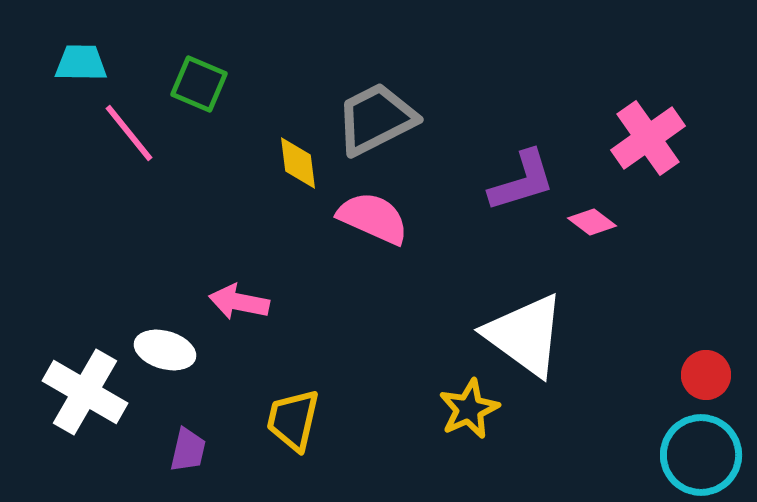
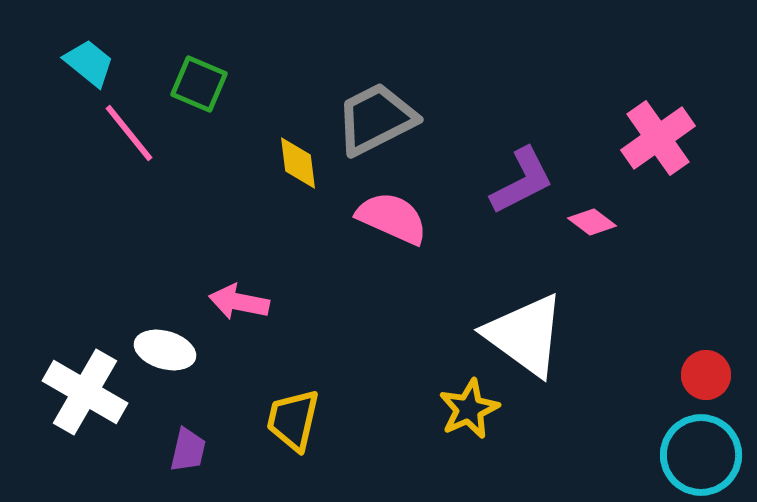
cyan trapezoid: moved 8 px right; rotated 38 degrees clockwise
pink cross: moved 10 px right
purple L-shape: rotated 10 degrees counterclockwise
pink semicircle: moved 19 px right
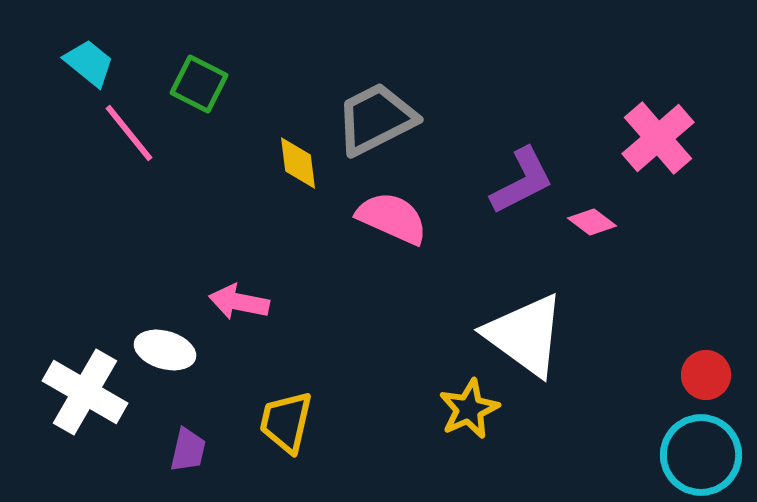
green square: rotated 4 degrees clockwise
pink cross: rotated 6 degrees counterclockwise
yellow trapezoid: moved 7 px left, 2 px down
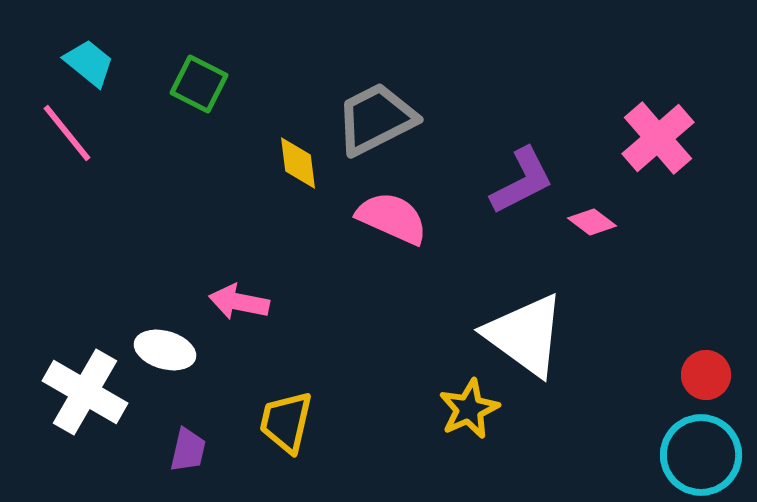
pink line: moved 62 px left
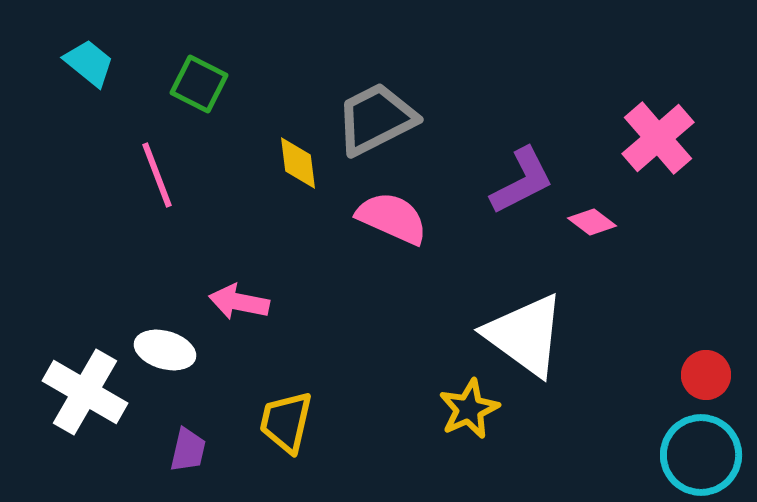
pink line: moved 90 px right, 42 px down; rotated 18 degrees clockwise
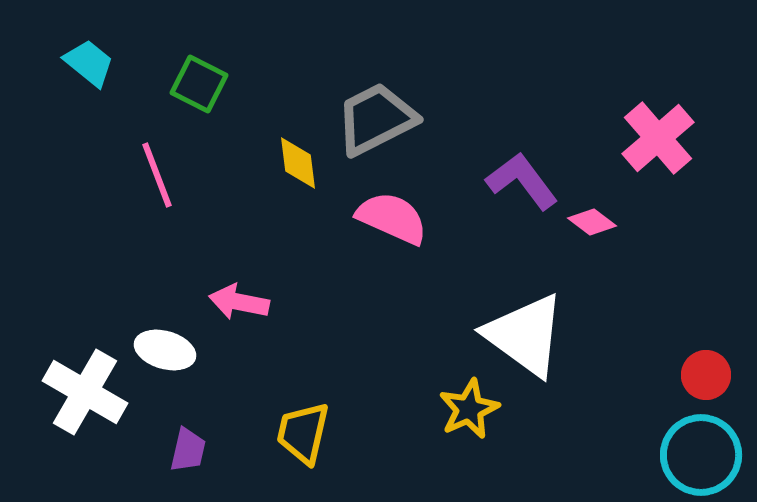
purple L-shape: rotated 100 degrees counterclockwise
yellow trapezoid: moved 17 px right, 11 px down
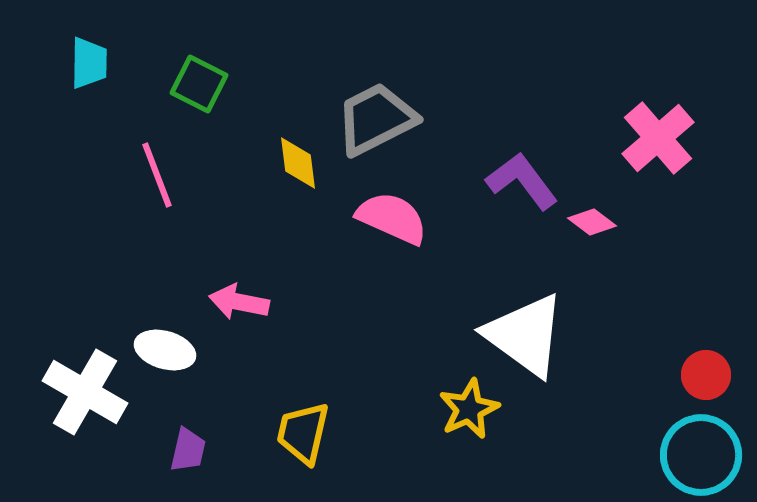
cyan trapezoid: rotated 52 degrees clockwise
